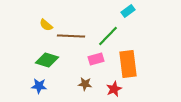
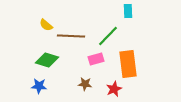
cyan rectangle: rotated 56 degrees counterclockwise
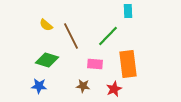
brown line: rotated 60 degrees clockwise
pink rectangle: moved 1 px left, 5 px down; rotated 21 degrees clockwise
brown star: moved 2 px left, 2 px down
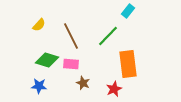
cyan rectangle: rotated 40 degrees clockwise
yellow semicircle: moved 7 px left; rotated 88 degrees counterclockwise
pink rectangle: moved 24 px left
brown star: moved 3 px up; rotated 16 degrees clockwise
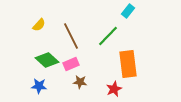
green diamond: rotated 25 degrees clockwise
pink rectangle: rotated 28 degrees counterclockwise
brown star: moved 3 px left, 1 px up; rotated 16 degrees counterclockwise
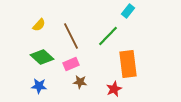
green diamond: moved 5 px left, 3 px up
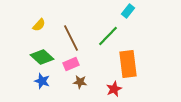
brown line: moved 2 px down
blue star: moved 3 px right, 5 px up; rotated 14 degrees clockwise
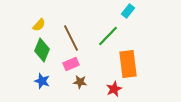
green diamond: moved 7 px up; rotated 70 degrees clockwise
